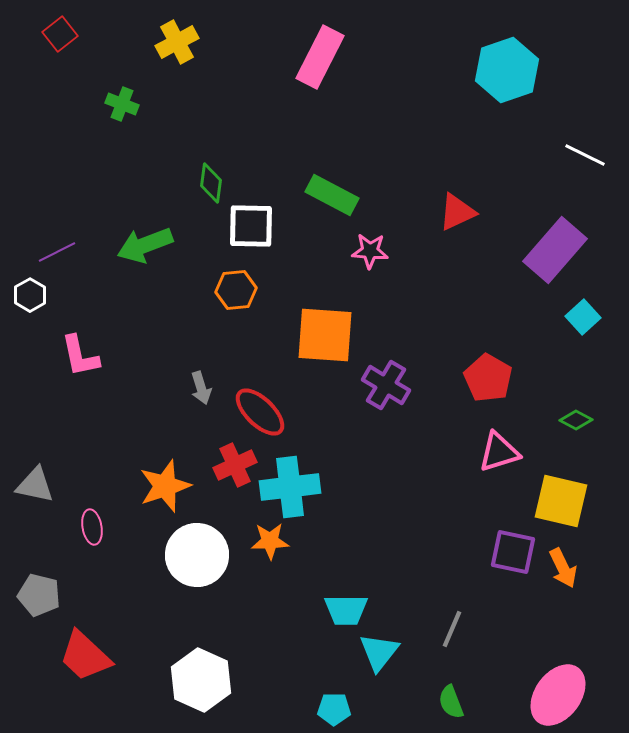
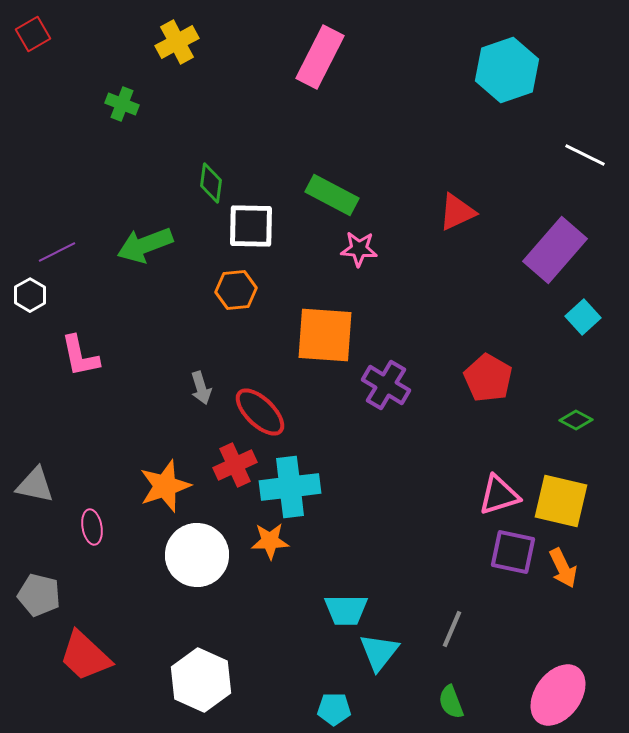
red square at (60, 34): moved 27 px left; rotated 8 degrees clockwise
pink star at (370, 251): moved 11 px left, 2 px up
pink triangle at (499, 452): moved 43 px down
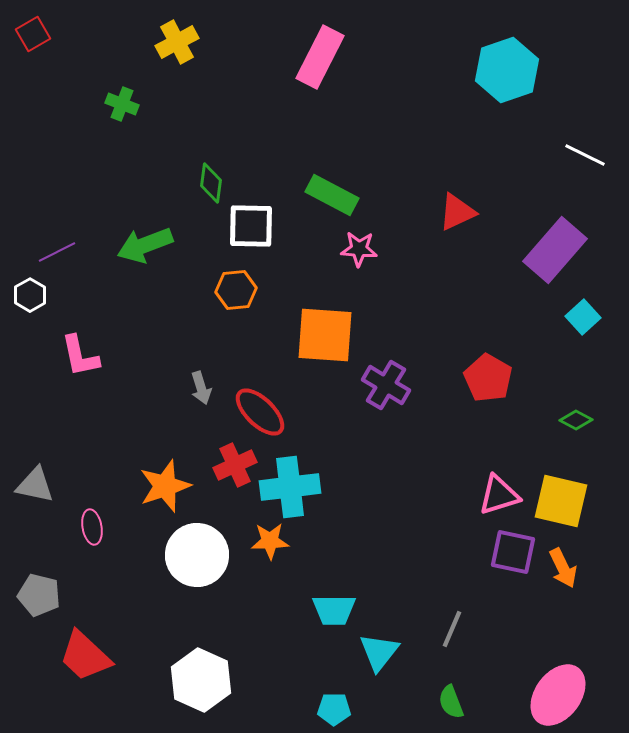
cyan trapezoid at (346, 610): moved 12 px left
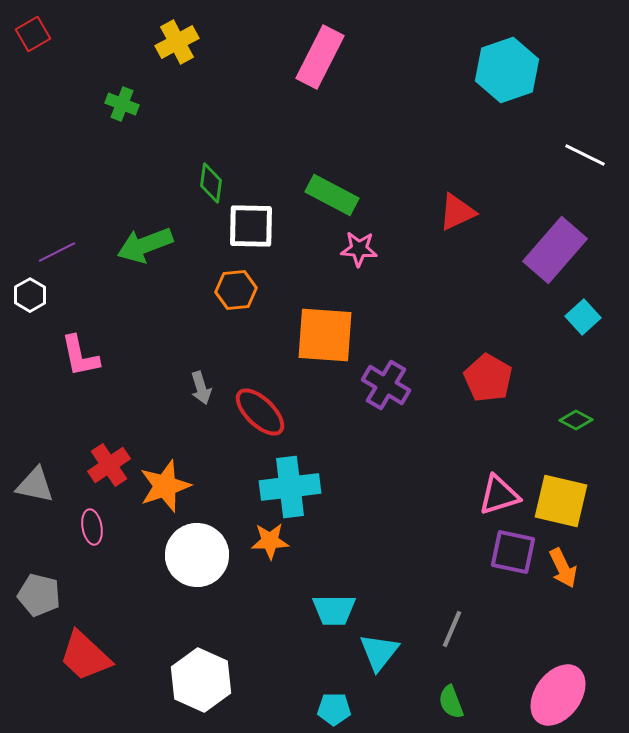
red cross at (235, 465): moved 126 px left; rotated 9 degrees counterclockwise
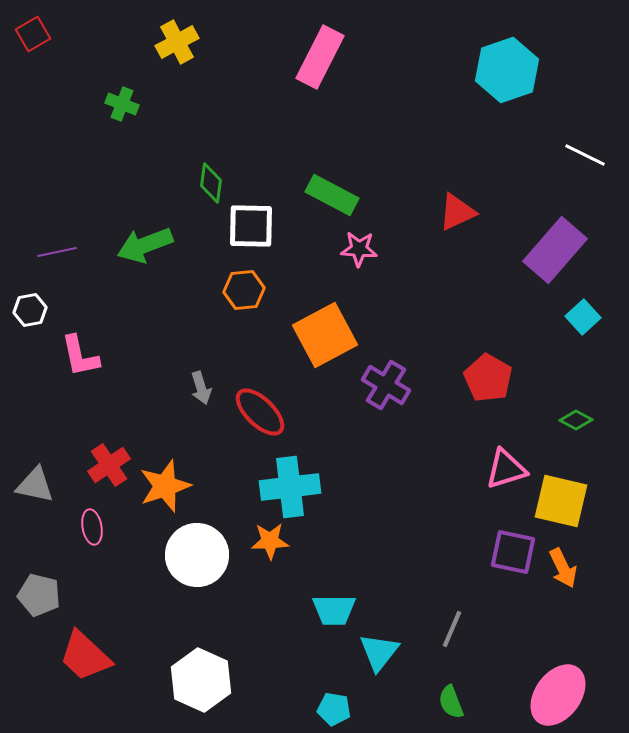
purple line at (57, 252): rotated 15 degrees clockwise
orange hexagon at (236, 290): moved 8 px right
white hexagon at (30, 295): moved 15 px down; rotated 20 degrees clockwise
orange square at (325, 335): rotated 32 degrees counterclockwise
pink triangle at (499, 495): moved 7 px right, 26 px up
cyan pentagon at (334, 709): rotated 8 degrees clockwise
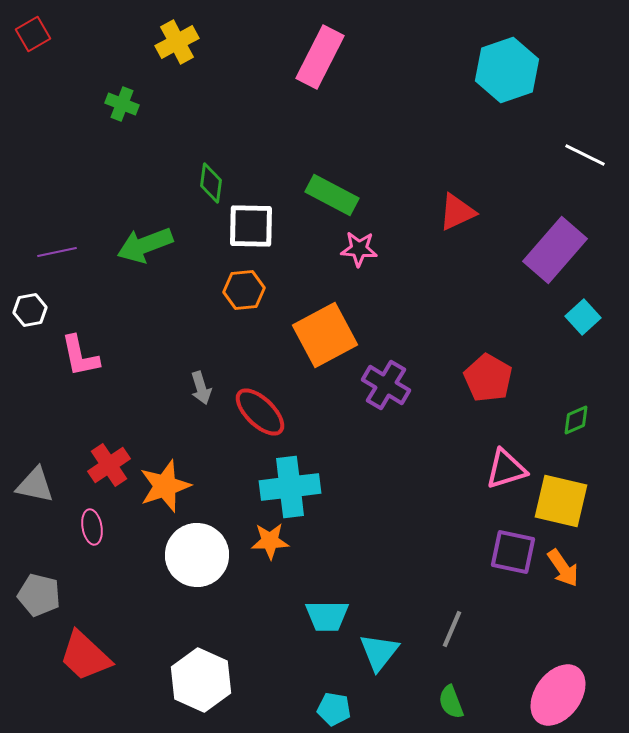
green diamond at (576, 420): rotated 52 degrees counterclockwise
orange arrow at (563, 568): rotated 9 degrees counterclockwise
cyan trapezoid at (334, 610): moved 7 px left, 6 px down
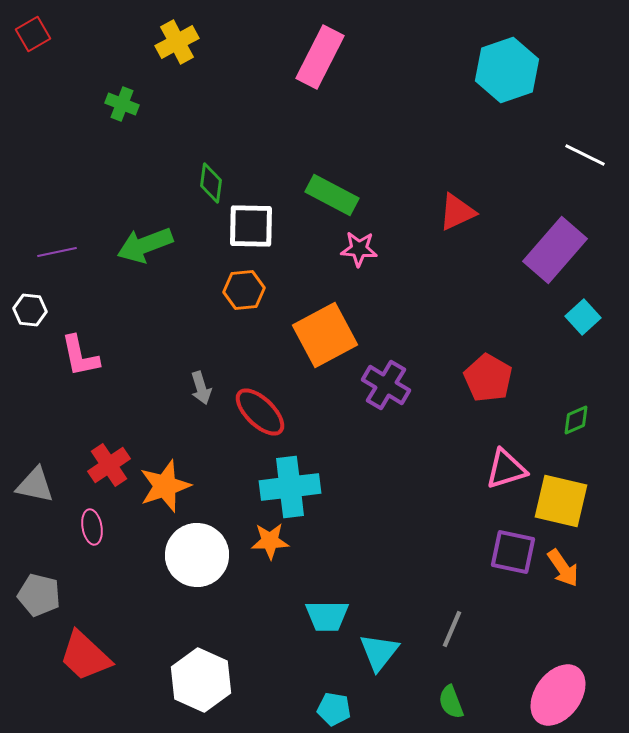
white hexagon at (30, 310): rotated 16 degrees clockwise
